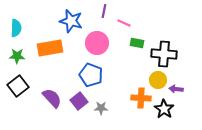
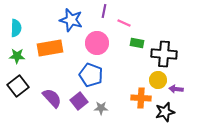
blue star: moved 1 px up
black star: moved 1 px right, 3 px down; rotated 24 degrees clockwise
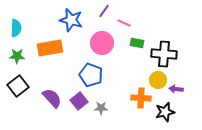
purple line: rotated 24 degrees clockwise
pink circle: moved 5 px right
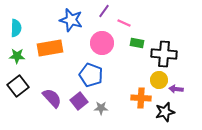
yellow circle: moved 1 px right
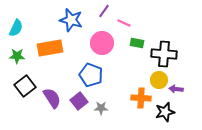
cyan semicircle: rotated 24 degrees clockwise
black square: moved 7 px right
purple semicircle: rotated 10 degrees clockwise
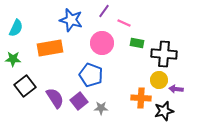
green star: moved 4 px left, 3 px down
purple semicircle: moved 3 px right
black star: moved 1 px left, 1 px up
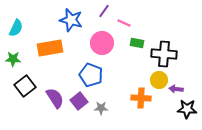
black star: moved 23 px right, 2 px up; rotated 18 degrees clockwise
